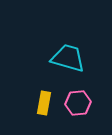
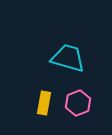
pink hexagon: rotated 15 degrees counterclockwise
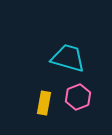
pink hexagon: moved 6 px up
